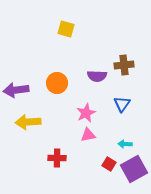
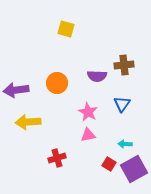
pink star: moved 2 px right, 1 px up; rotated 18 degrees counterclockwise
red cross: rotated 18 degrees counterclockwise
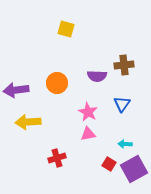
pink triangle: moved 1 px up
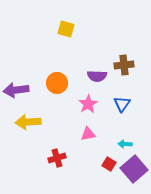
pink star: moved 8 px up; rotated 12 degrees clockwise
purple square: rotated 12 degrees counterclockwise
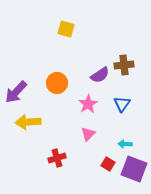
purple semicircle: moved 3 px right, 1 px up; rotated 36 degrees counterclockwise
purple arrow: moved 2 px down; rotated 40 degrees counterclockwise
pink triangle: rotated 35 degrees counterclockwise
red square: moved 1 px left
purple square: rotated 28 degrees counterclockwise
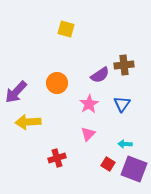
pink star: moved 1 px right
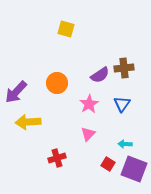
brown cross: moved 3 px down
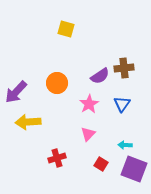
purple semicircle: moved 1 px down
cyan arrow: moved 1 px down
red square: moved 7 px left
